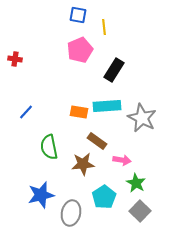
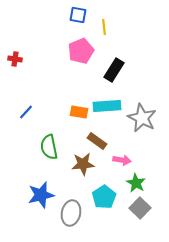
pink pentagon: moved 1 px right, 1 px down
gray square: moved 3 px up
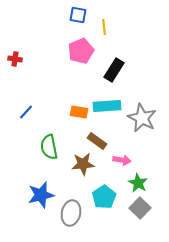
green star: moved 2 px right
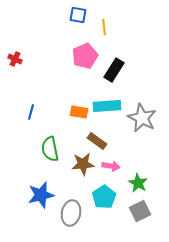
pink pentagon: moved 4 px right, 5 px down
red cross: rotated 16 degrees clockwise
blue line: moved 5 px right; rotated 28 degrees counterclockwise
green semicircle: moved 1 px right, 2 px down
pink arrow: moved 11 px left, 6 px down
gray square: moved 3 px down; rotated 20 degrees clockwise
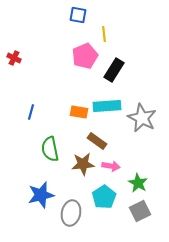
yellow line: moved 7 px down
red cross: moved 1 px left, 1 px up
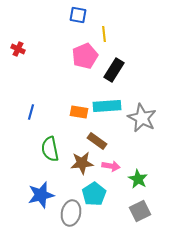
red cross: moved 4 px right, 9 px up
brown star: moved 1 px left, 1 px up
green star: moved 4 px up
cyan pentagon: moved 10 px left, 3 px up
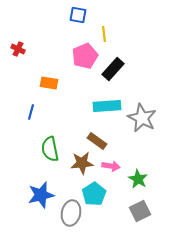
black rectangle: moved 1 px left, 1 px up; rotated 10 degrees clockwise
orange rectangle: moved 30 px left, 29 px up
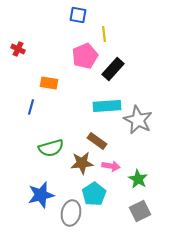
blue line: moved 5 px up
gray star: moved 4 px left, 2 px down
green semicircle: moved 1 px right, 1 px up; rotated 95 degrees counterclockwise
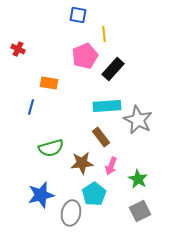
brown rectangle: moved 4 px right, 4 px up; rotated 18 degrees clockwise
pink arrow: rotated 102 degrees clockwise
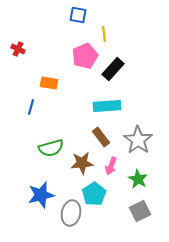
gray star: moved 20 px down; rotated 8 degrees clockwise
